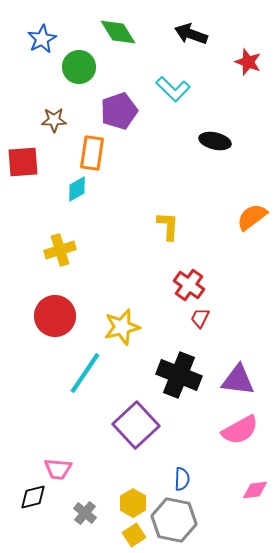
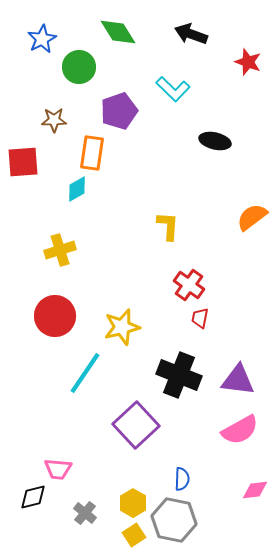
red trapezoid: rotated 15 degrees counterclockwise
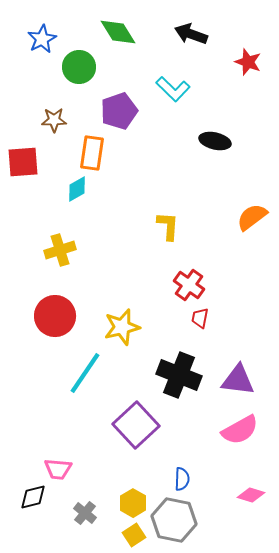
pink diamond: moved 4 px left, 5 px down; rotated 24 degrees clockwise
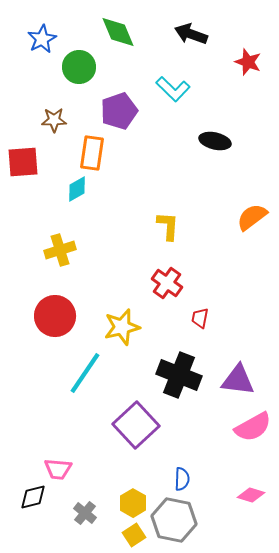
green diamond: rotated 9 degrees clockwise
red cross: moved 22 px left, 2 px up
pink semicircle: moved 13 px right, 3 px up
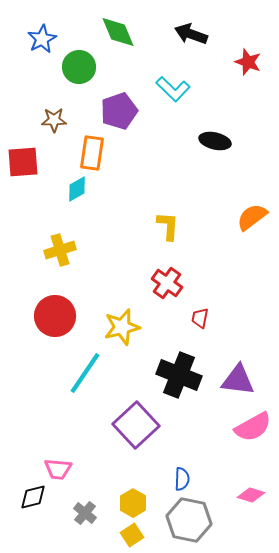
gray hexagon: moved 15 px right
yellow square: moved 2 px left
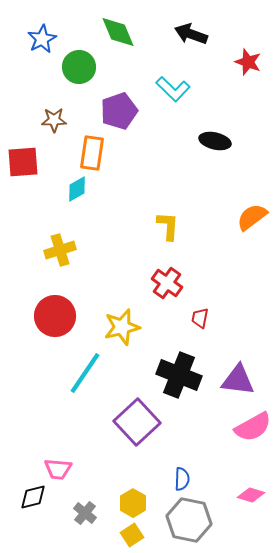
purple square: moved 1 px right, 3 px up
